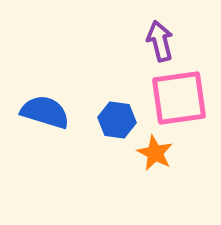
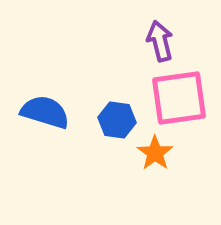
orange star: rotated 9 degrees clockwise
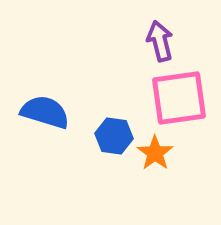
blue hexagon: moved 3 px left, 16 px down
